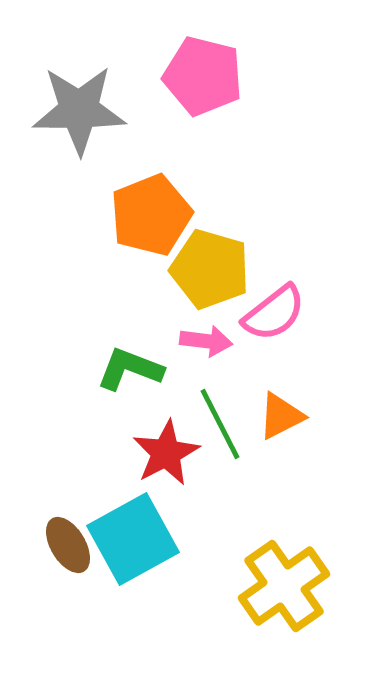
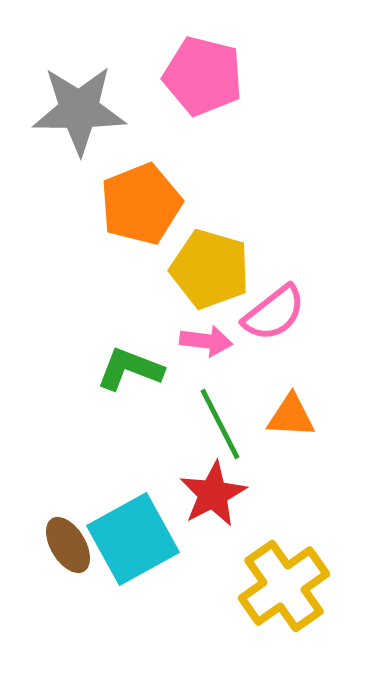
orange pentagon: moved 10 px left, 11 px up
orange triangle: moved 10 px right; rotated 30 degrees clockwise
red star: moved 47 px right, 41 px down
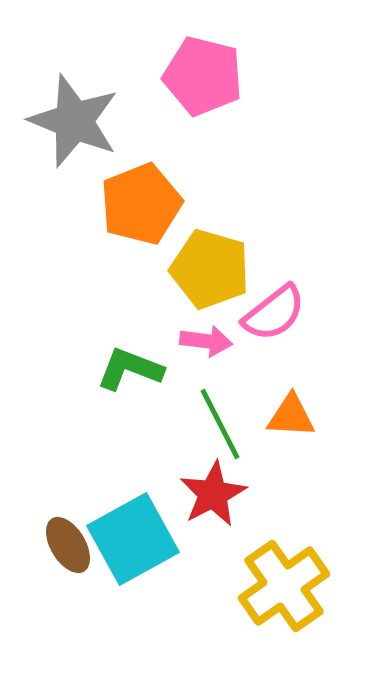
gray star: moved 5 px left, 11 px down; rotated 22 degrees clockwise
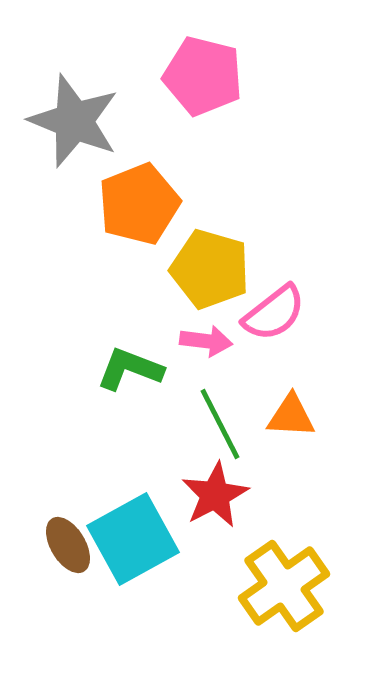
orange pentagon: moved 2 px left
red star: moved 2 px right, 1 px down
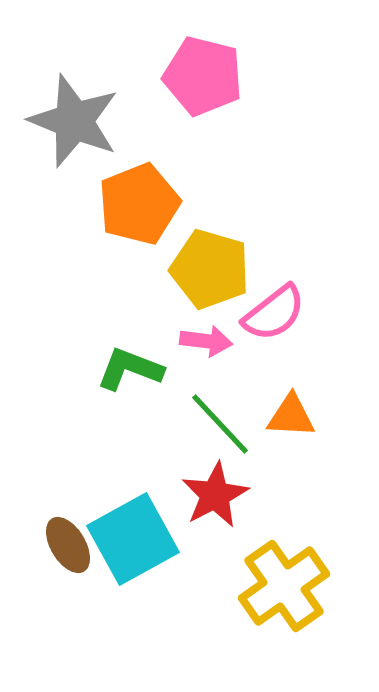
green line: rotated 16 degrees counterclockwise
